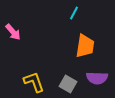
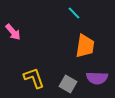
cyan line: rotated 72 degrees counterclockwise
yellow L-shape: moved 4 px up
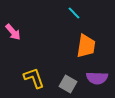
orange trapezoid: moved 1 px right
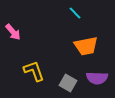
cyan line: moved 1 px right
orange trapezoid: rotated 70 degrees clockwise
yellow L-shape: moved 7 px up
gray square: moved 1 px up
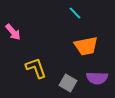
yellow L-shape: moved 2 px right, 3 px up
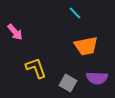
pink arrow: moved 2 px right
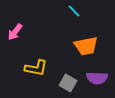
cyan line: moved 1 px left, 2 px up
pink arrow: rotated 78 degrees clockwise
yellow L-shape: rotated 120 degrees clockwise
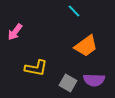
orange trapezoid: rotated 25 degrees counterclockwise
purple semicircle: moved 3 px left, 2 px down
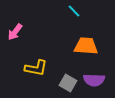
orange trapezoid: rotated 140 degrees counterclockwise
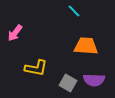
pink arrow: moved 1 px down
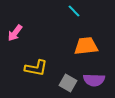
orange trapezoid: rotated 10 degrees counterclockwise
